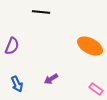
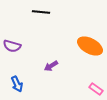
purple semicircle: rotated 84 degrees clockwise
purple arrow: moved 13 px up
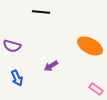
blue arrow: moved 6 px up
